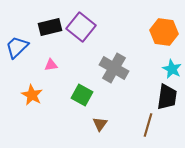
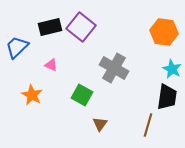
pink triangle: rotated 32 degrees clockwise
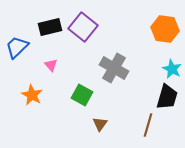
purple square: moved 2 px right
orange hexagon: moved 1 px right, 3 px up
pink triangle: rotated 24 degrees clockwise
black trapezoid: rotated 8 degrees clockwise
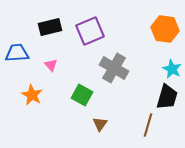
purple square: moved 7 px right, 4 px down; rotated 28 degrees clockwise
blue trapezoid: moved 6 px down; rotated 40 degrees clockwise
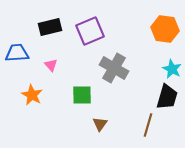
green square: rotated 30 degrees counterclockwise
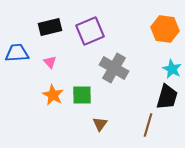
pink triangle: moved 1 px left, 3 px up
orange star: moved 21 px right
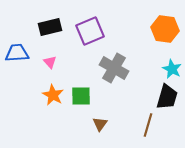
green square: moved 1 px left, 1 px down
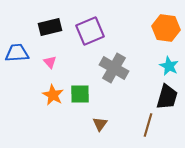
orange hexagon: moved 1 px right, 1 px up
cyan star: moved 3 px left, 3 px up
green square: moved 1 px left, 2 px up
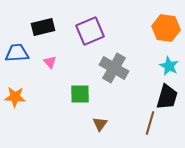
black rectangle: moved 7 px left
orange star: moved 38 px left, 2 px down; rotated 25 degrees counterclockwise
brown line: moved 2 px right, 2 px up
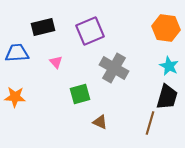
pink triangle: moved 6 px right
green square: rotated 15 degrees counterclockwise
brown triangle: moved 2 px up; rotated 42 degrees counterclockwise
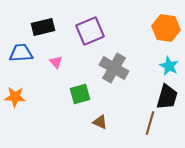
blue trapezoid: moved 4 px right
